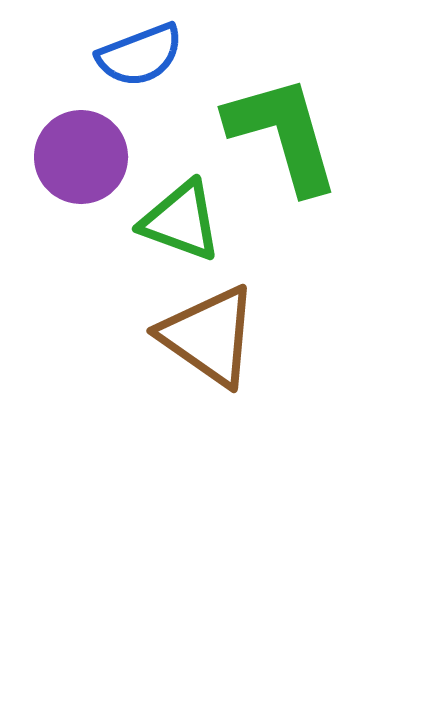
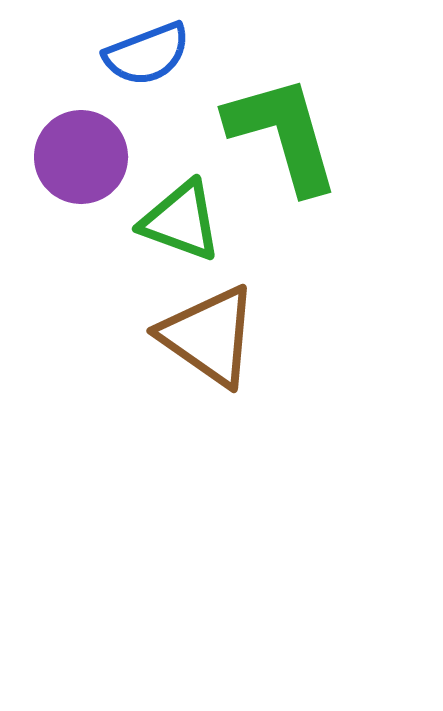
blue semicircle: moved 7 px right, 1 px up
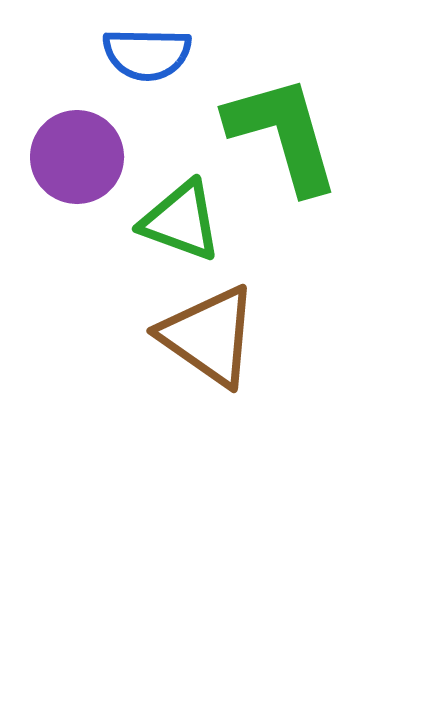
blue semicircle: rotated 22 degrees clockwise
purple circle: moved 4 px left
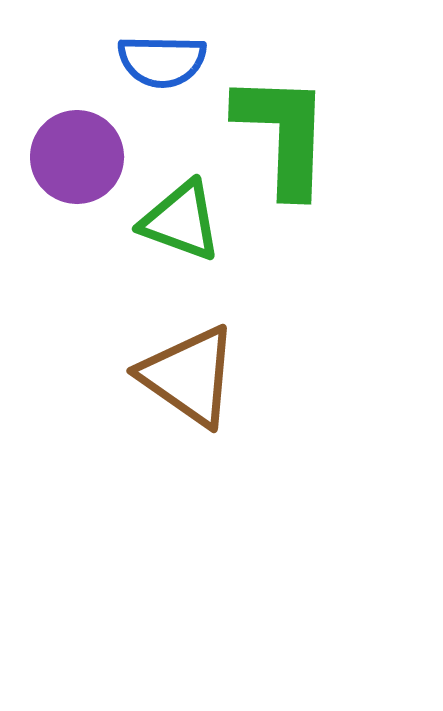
blue semicircle: moved 15 px right, 7 px down
green L-shape: rotated 18 degrees clockwise
brown triangle: moved 20 px left, 40 px down
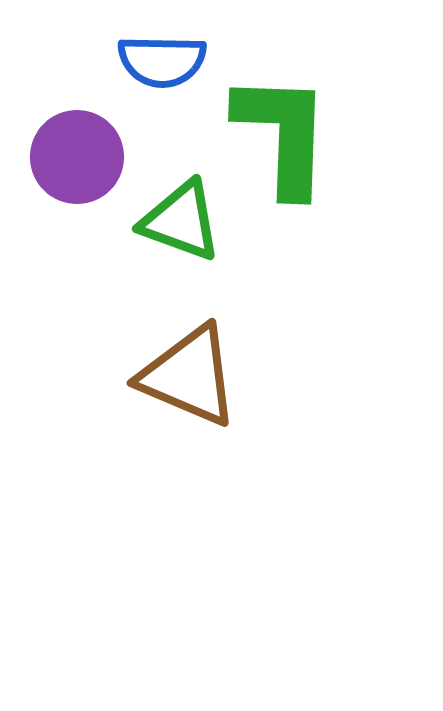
brown triangle: rotated 12 degrees counterclockwise
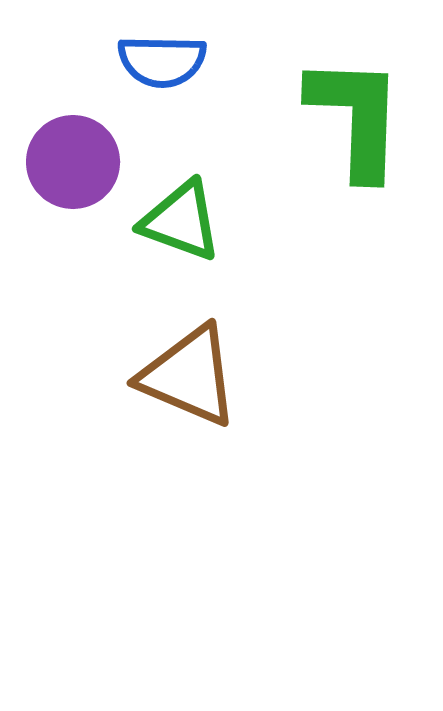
green L-shape: moved 73 px right, 17 px up
purple circle: moved 4 px left, 5 px down
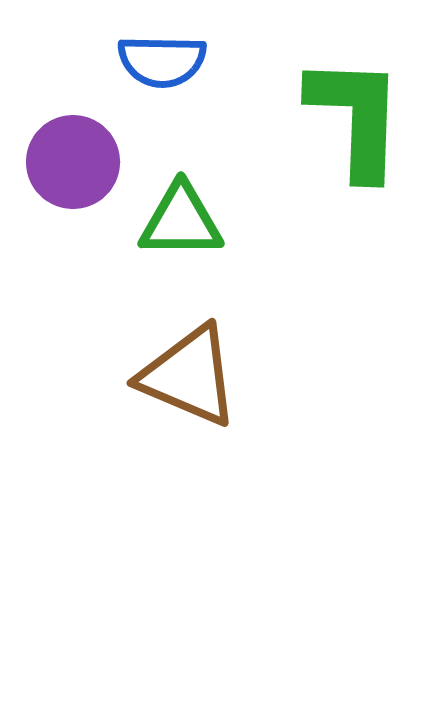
green triangle: rotated 20 degrees counterclockwise
